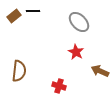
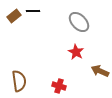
brown semicircle: moved 10 px down; rotated 15 degrees counterclockwise
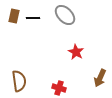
black line: moved 7 px down
brown rectangle: rotated 40 degrees counterclockwise
gray ellipse: moved 14 px left, 7 px up
brown arrow: moved 7 px down; rotated 90 degrees counterclockwise
red cross: moved 2 px down
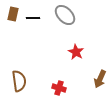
brown rectangle: moved 1 px left, 2 px up
brown arrow: moved 1 px down
